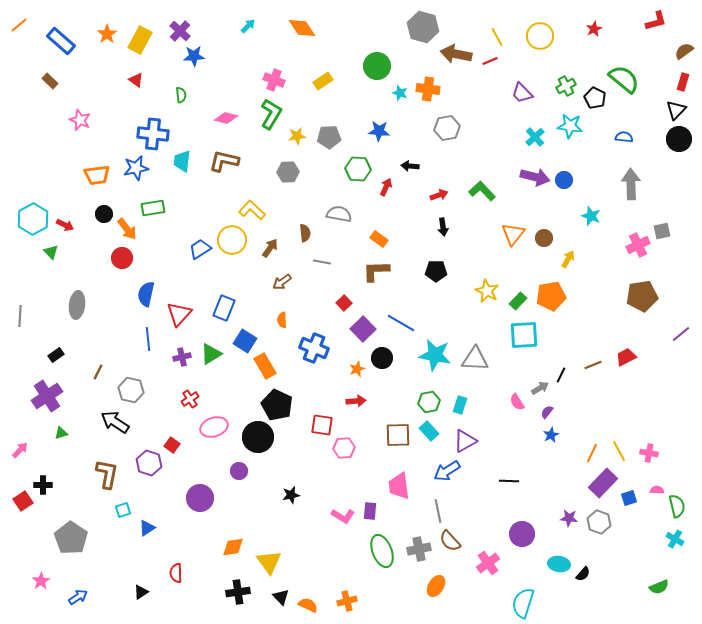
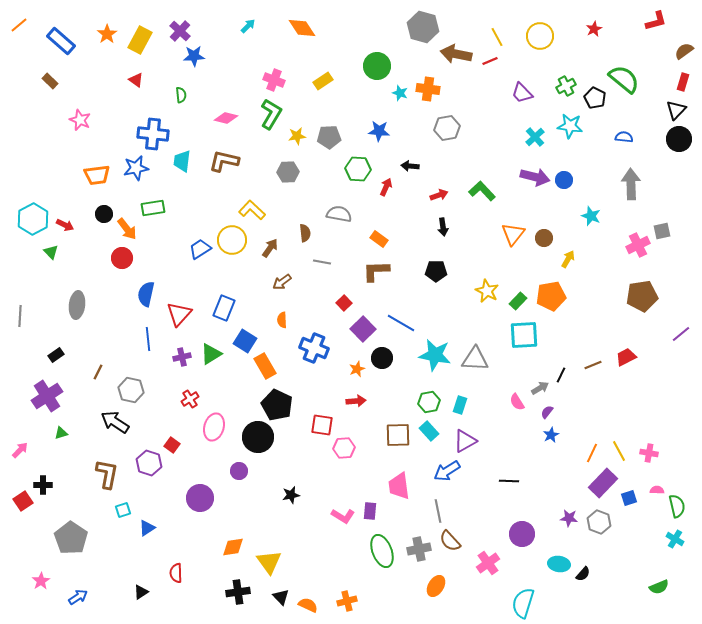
pink ellipse at (214, 427): rotated 56 degrees counterclockwise
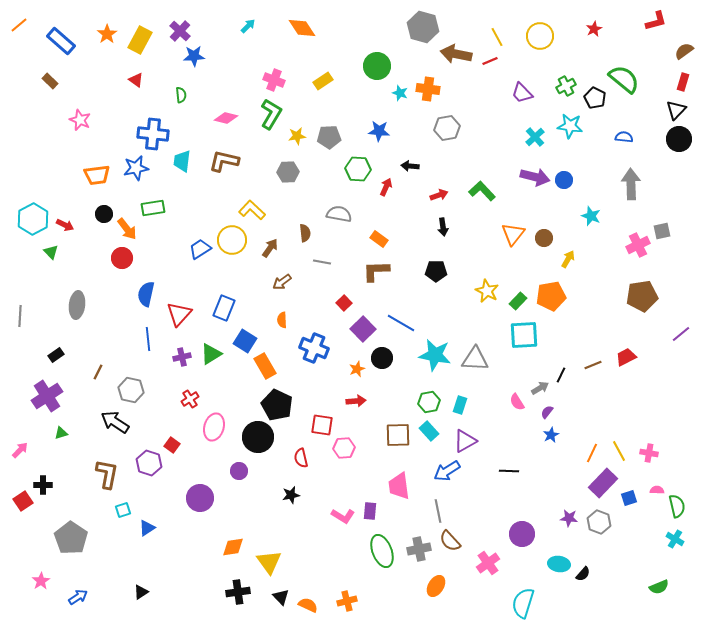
black line at (509, 481): moved 10 px up
red semicircle at (176, 573): moved 125 px right, 115 px up; rotated 12 degrees counterclockwise
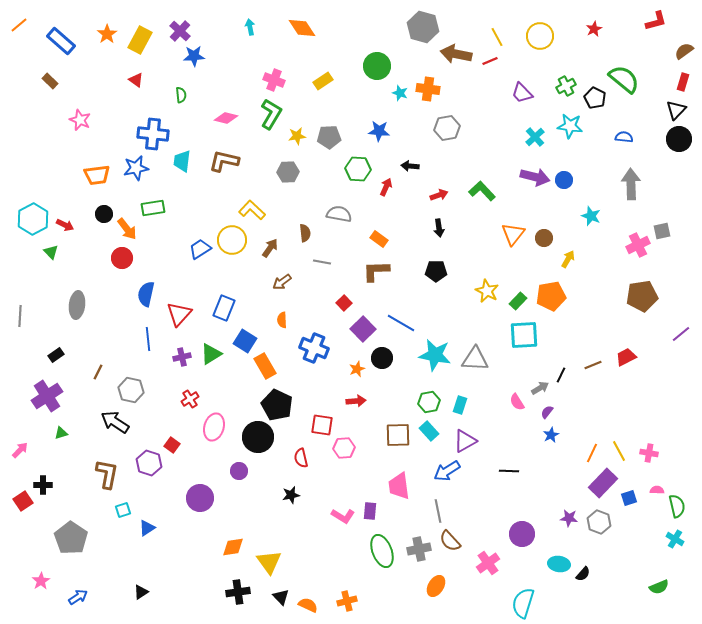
cyan arrow at (248, 26): moved 2 px right, 1 px down; rotated 56 degrees counterclockwise
black arrow at (443, 227): moved 4 px left, 1 px down
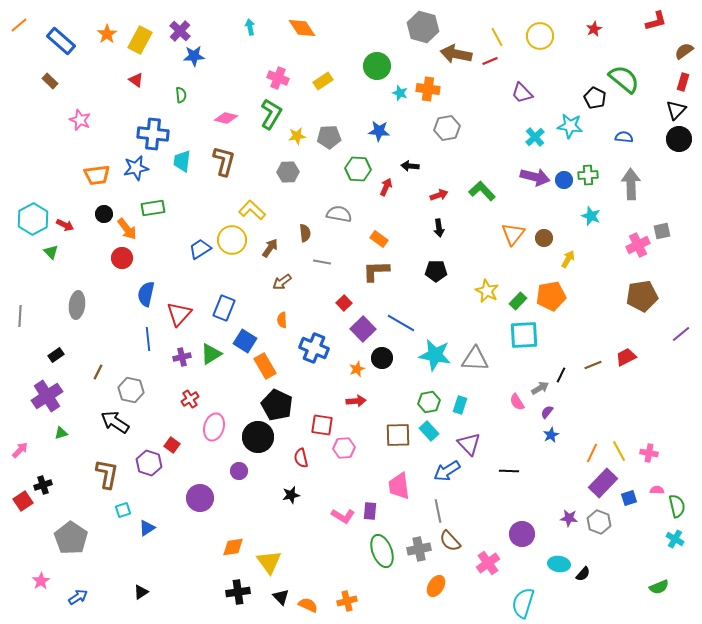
pink cross at (274, 80): moved 4 px right, 2 px up
green cross at (566, 86): moved 22 px right, 89 px down; rotated 24 degrees clockwise
brown L-shape at (224, 161): rotated 92 degrees clockwise
purple triangle at (465, 441): moved 4 px right, 3 px down; rotated 45 degrees counterclockwise
black cross at (43, 485): rotated 18 degrees counterclockwise
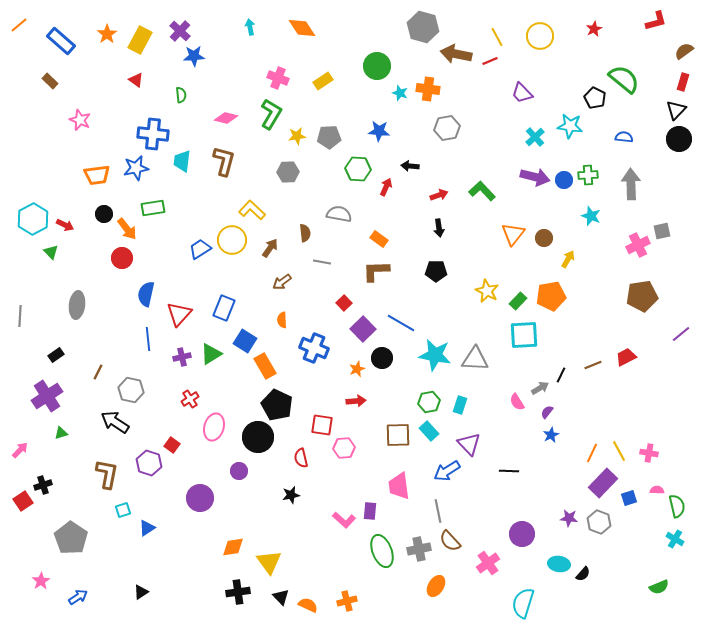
pink L-shape at (343, 516): moved 1 px right, 4 px down; rotated 10 degrees clockwise
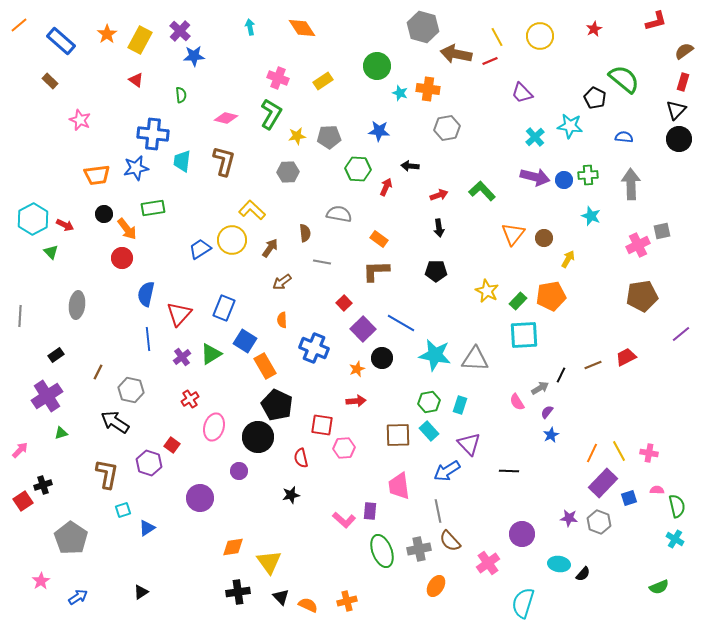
purple cross at (182, 357): rotated 24 degrees counterclockwise
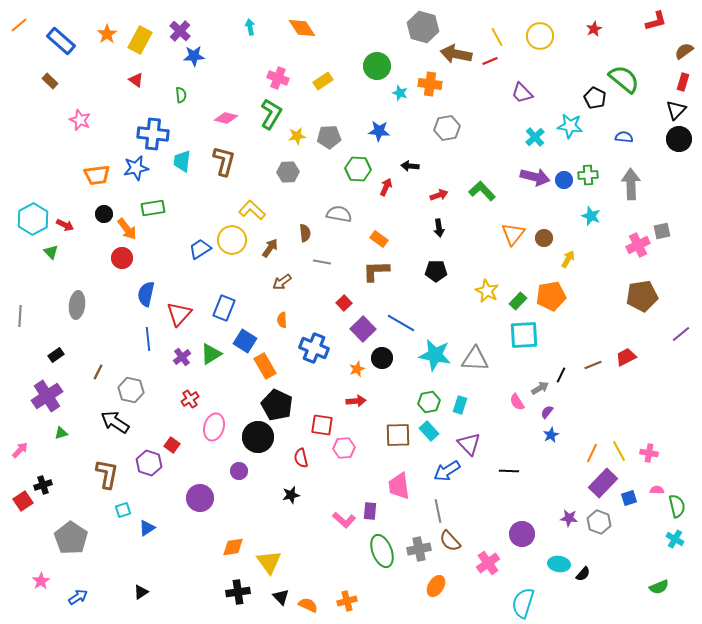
orange cross at (428, 89): moved 2 px right, 5 px up
